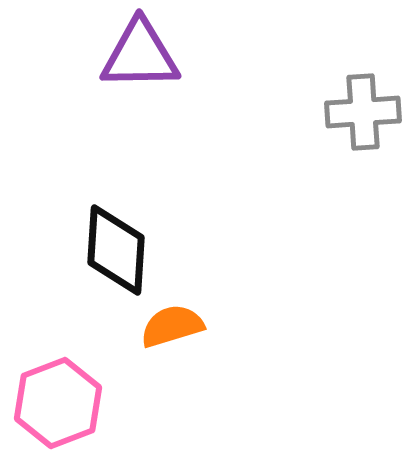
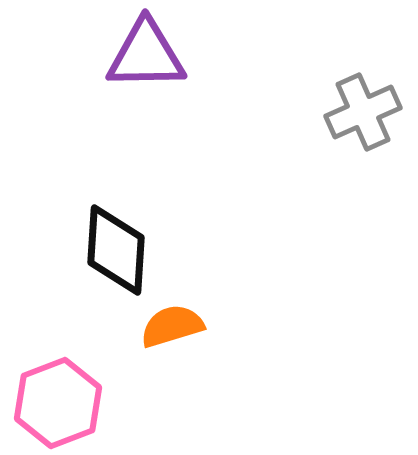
purple triangle: moved 6 px right
gray cross: rotated 20 degrees counterclockwise
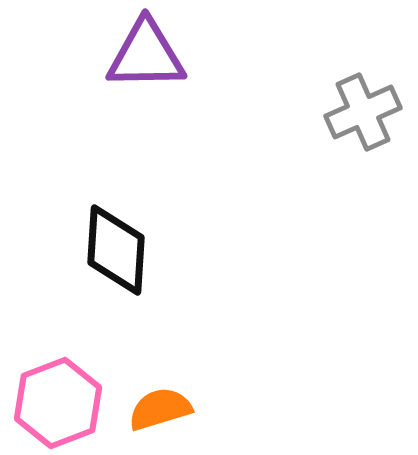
orange semicircle: moved 12 px left, 83 px down
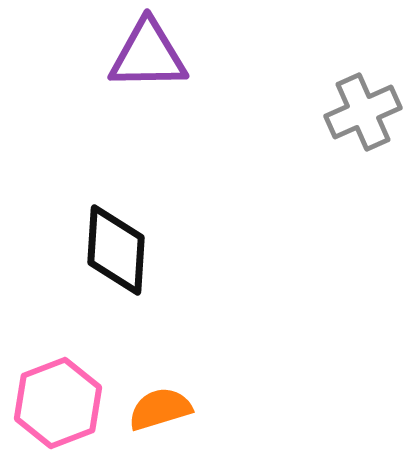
purple triangle: moved 2 px right
